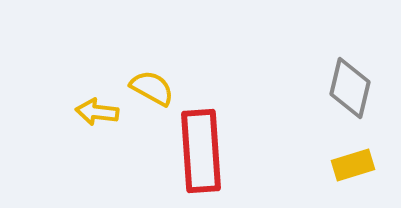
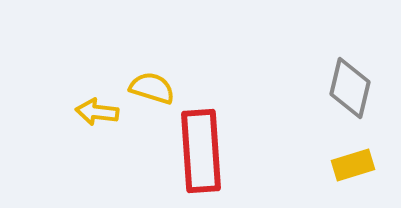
yellow semicircle: rotated 12 degrees counterclockwise
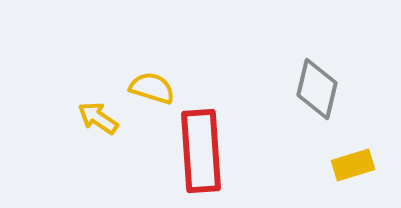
gray diamond: moved 33 px left, 1 px down
yellow arrow: moved 1 px right, 6 px down; rotated 27 degrees clockwise
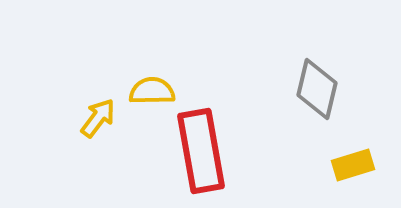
yellow semicircle: moved 3 px down; rotated 18 degrees counterclockwise
yellow arrow: rotated 93 degrees clockwise
red rectangle: rotated 6 degrees counterclockwise
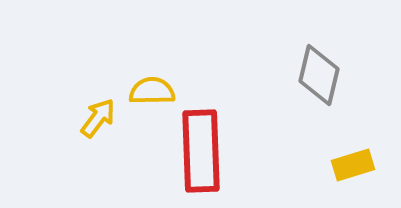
gray diamond: moved 2 px right, 14 px up
red rectangle: rotated 8 degrees clockwise
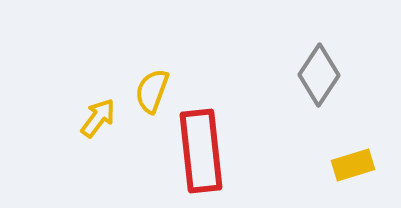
gray diamond: rotated 20 degrees clockwise
yellow semicircle: rotated 69 degrees counterclockwise
red rectangle: rotated 4 degrees counterclockwise
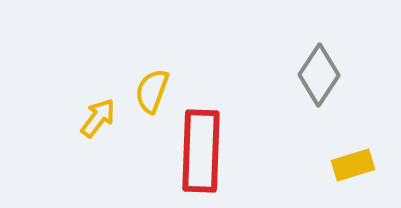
red rectangle: rotated 8 degrees clockwise
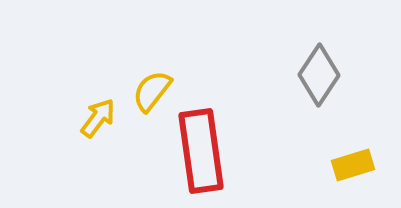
yellow semicircle: rotated 18 degrees clockwise
red rectangle: rotated 10 degrees counterclockwise
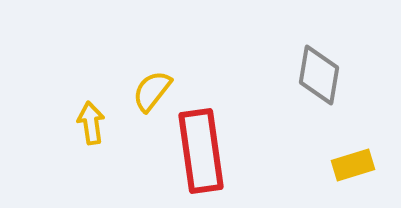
gray diamond: rotated 24 degrees counterclockwise
yellow arrow: moved 7 px left, 5 px down; rotated 45 degrees counterclockwise
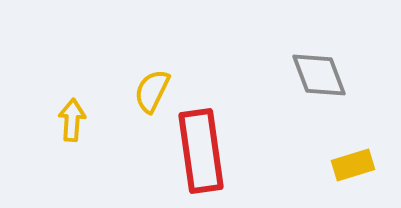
gray diamond: rotated 30 degrees counterclockwise
yellow semicircle: rotated 12 degrees counterclockwise
yellow arrow: moved 19 px left, 3 px up; rotated 12 degrees clockwise
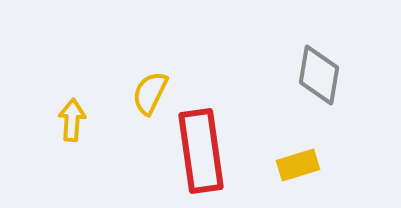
gray diamond: rotated 30 degrees clockwise
yellow semicircle: moved 2 px left, 2 px down
yellow rectangle: moved 55 px left
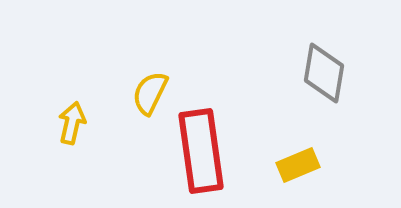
gray diamond: moved 5 px right, 2 px up
yellow arrow: moved 3 px down; rotated 9 degrees clockwise
yellow rectangle: rotated 6 degrees counterclockwise
